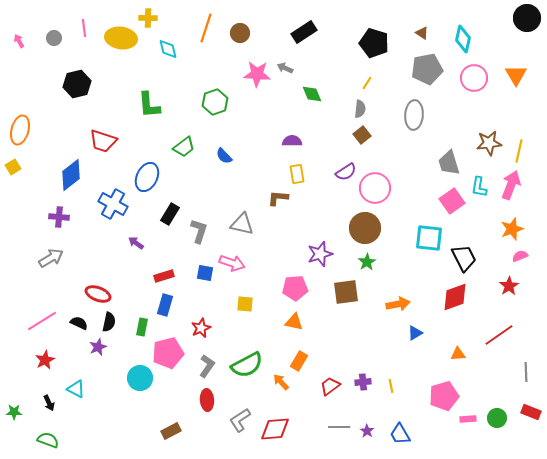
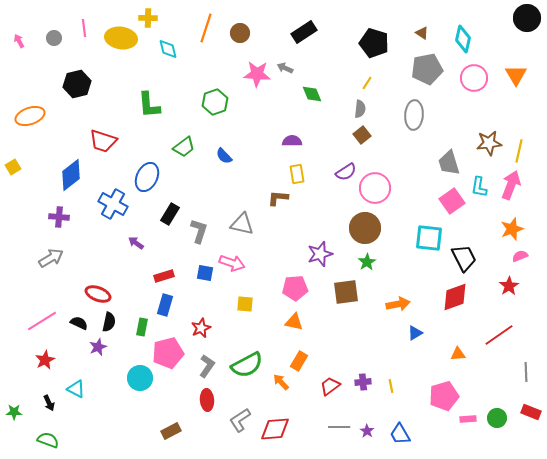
orange ellipse at (20, 130): moved 10 px right, 14 px up; rotated 56 degrees clockwise
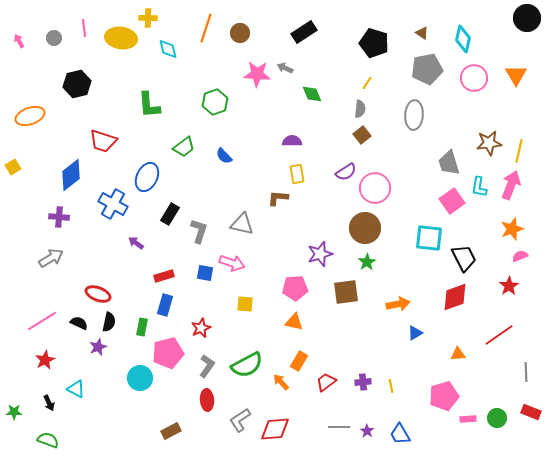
red trapezoid at (330, 386): moved 4 px left, 4 px up
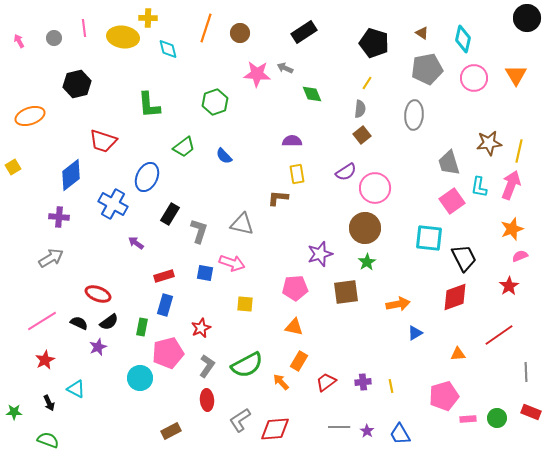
yellow ellipse at (121, 38): moved 2 px right, 1 px up
black semicircle at (109, 322): rotated 42 degrees clockwise
orange triangle at (294, 322): moved 5 px down
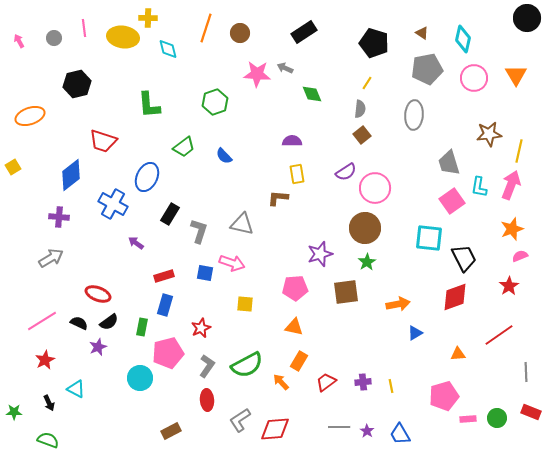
brown star at (489, 143): moved 9 px up
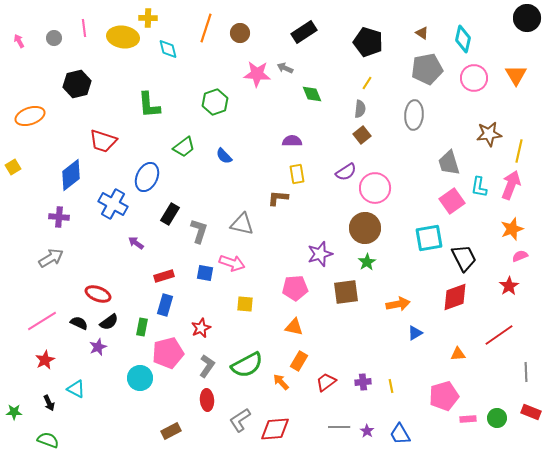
black pentagon at (374, 43): moved 6 px left, 1 px up
cyan square at (429, 238): rotated 16 degrees counterclockwise
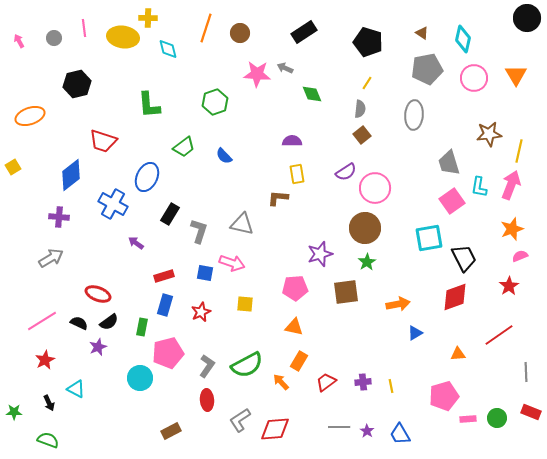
red star at (201, 328): moved 16 px up
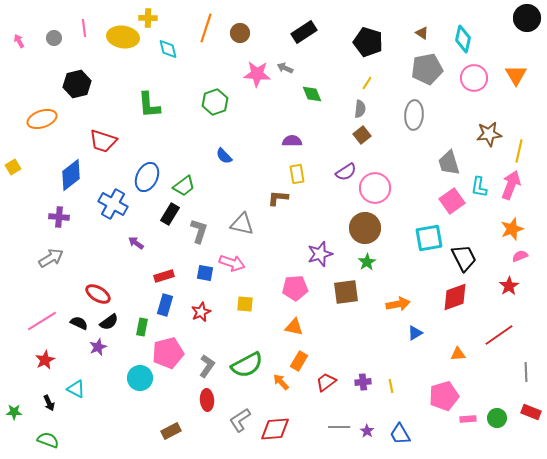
orange ellipse at (30, 116): moved 12 px right, 3 px down
green trapezoid at (184, 147): moved 39 px down
red ellipse at (98, 294): rotated 10 degrees clockwise
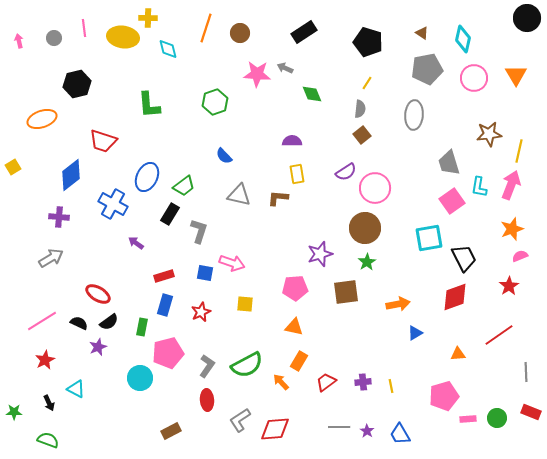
pink arrow at (19, 41): rotated 16 degrees clockwise
gray triangle at (242, 224): moved 3 px left, 29 px up
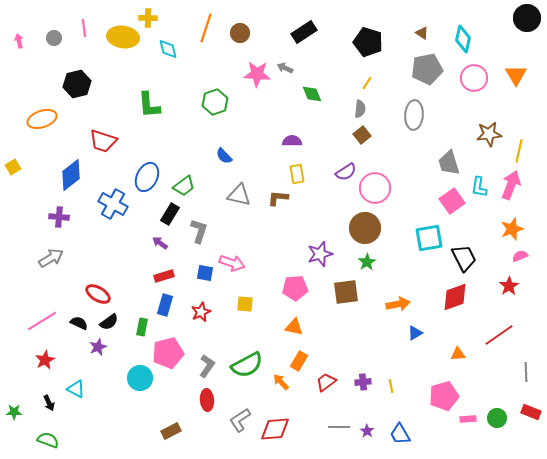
purple arrow at (136, 243): moved 24 px right
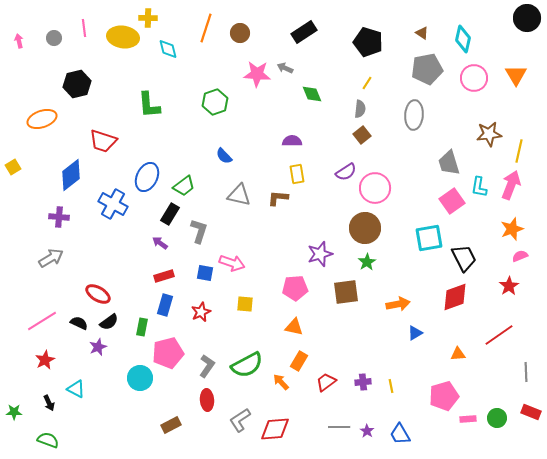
brown rectangle at (171, 431): moved 6 px up
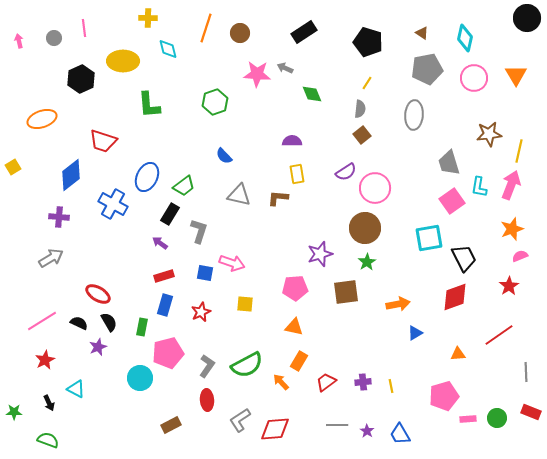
yellow ellipse at (123, 37): moved 24 px down; rotated 8 degrees counterclockwise
cyan diamond at (463, 39): moved 2 px right, 1 px up
black hexagon at (77, 84): moved 4 px right, 5 px up; rotated 12 degrees counterclockwise
black semicircle at (109, 322): rotated 84 degrees counterclockwise
gray line at (339, 427): moved 2 px left, 2 px up
